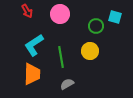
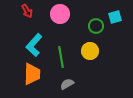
cyan square: rotated 32 degrees counterclockwise
cyan L-shape: rotated 15 degrees counterclockwise
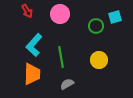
yellow circle: moved 9 px right, 9 px down
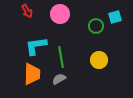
cyan L-shape: moved 2 px right, 1 px down; rotated 40 degrees clockwise
gray semicircle: moved 8 px left, 5 px up
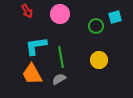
orange trapezoid: rotated 150 degrees clockwise
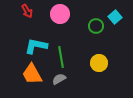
cyan square: rotated 24 degrees counterclockwise
cyan L-shape: rotated 20 degrees clockwise
yellow circle: moved 3 px down
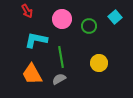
pink circle: moved 2 px right, 5 px down
green circle: moved 7 px left
cyan L-shape: moved 6 px up
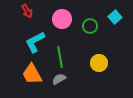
green circle: moved 1 px right
cyan L-shape: moved 1 px left, 2 px down; rotated 40 degrees counterclockwise
green line: moved 1 px left
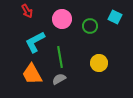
cyan square: rotated 24 degrees counterclockwise
